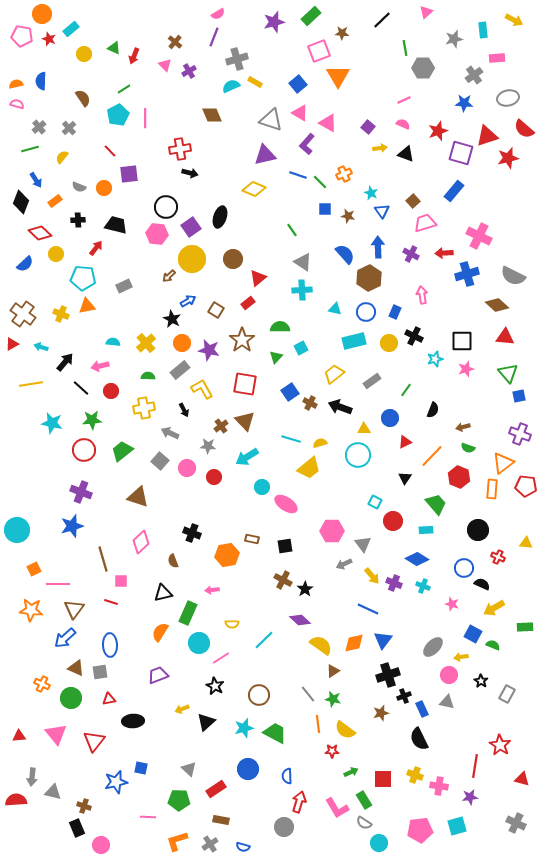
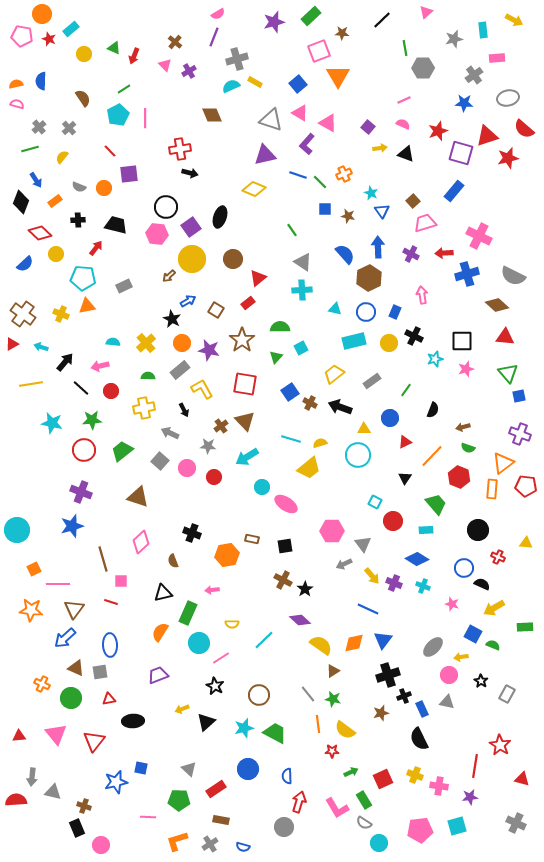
red square at (383, 779): rotated 24 degrees counterclockwise
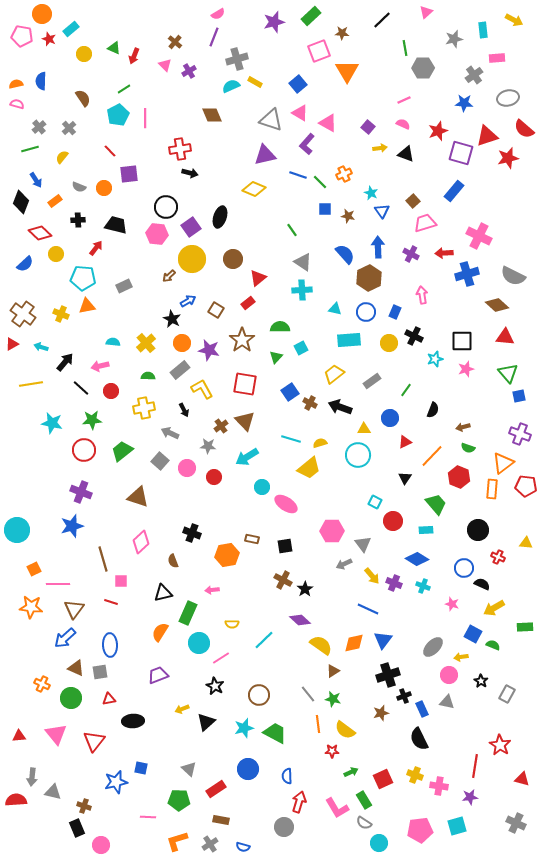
orange triangle at (338, 76): moved 9 px right, 5 px up
cyan rectangle at (354, 341): moved 5 px left, 1 px up; rotated 10 degrees clockwise
orange star at (31, 610): moved 3 px up
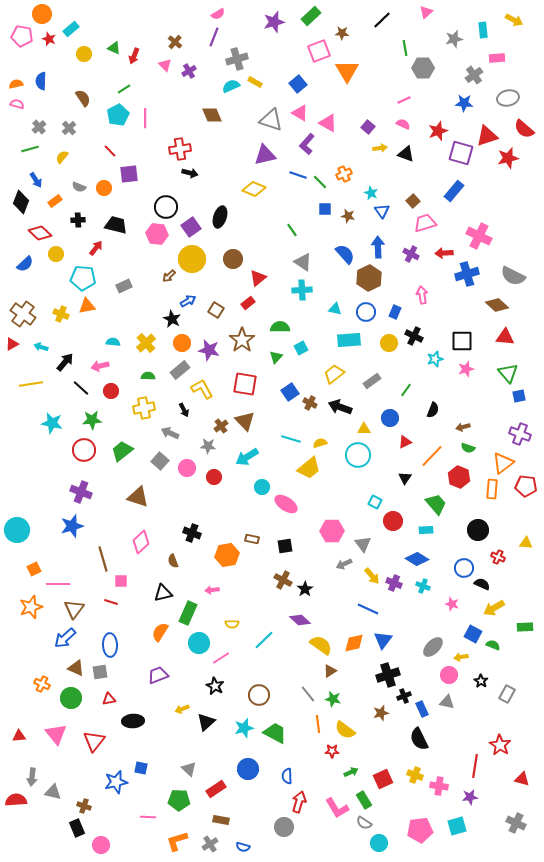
orange star at (31, 607): rotated 25 degrees counterclockwise
brown triangle at (333, 671): moved 3 px left
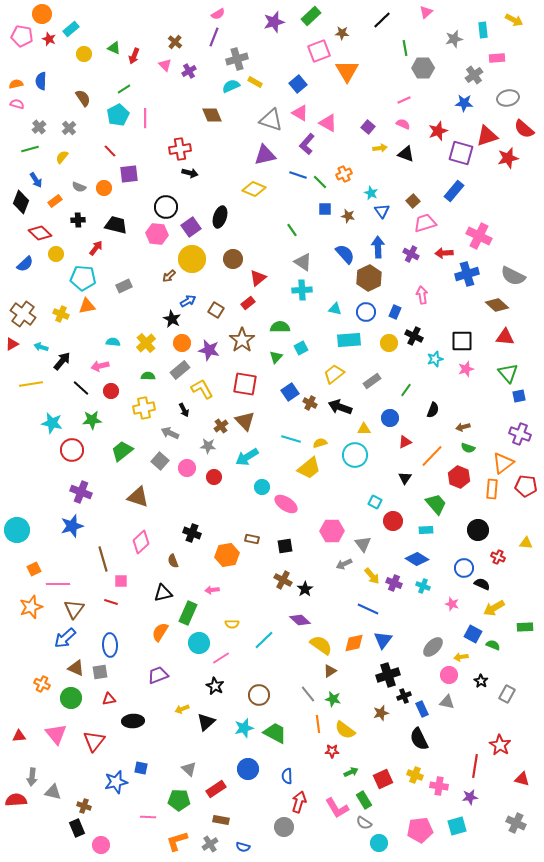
black arrow at (65, 362): moved 3 px left, 1 px up
red circle at (84, 450): moved 12 px left
cyan circle at (358, 455): moved 3 px left
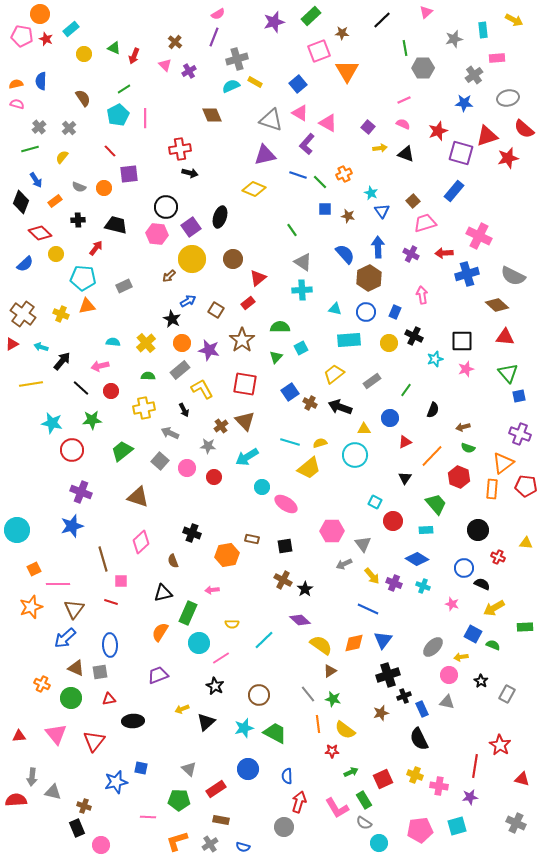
orange circle at (42, 14): moved 2 px left
red star at (49, 39): moved 3 px left
cyan line at (291, 439): moved 1 px left, 3 px down
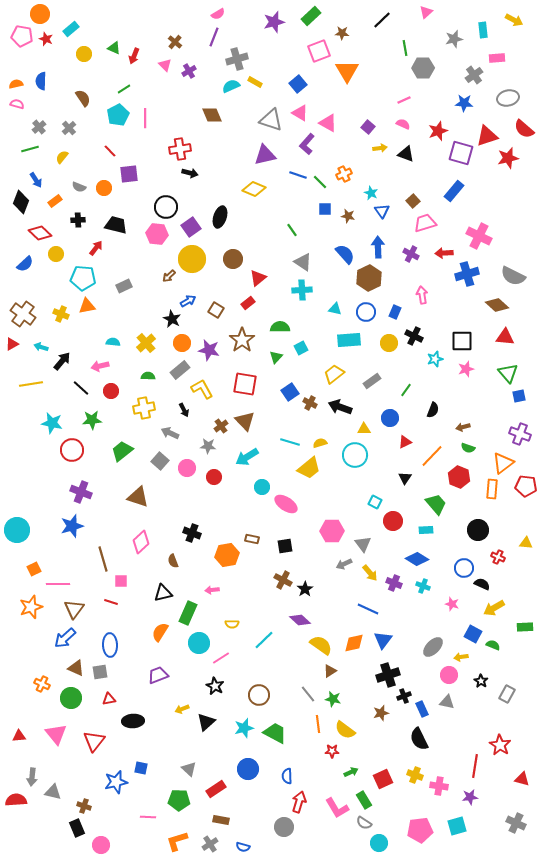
yellow arrow at (372, 576): moved 2 px left, 3 px up
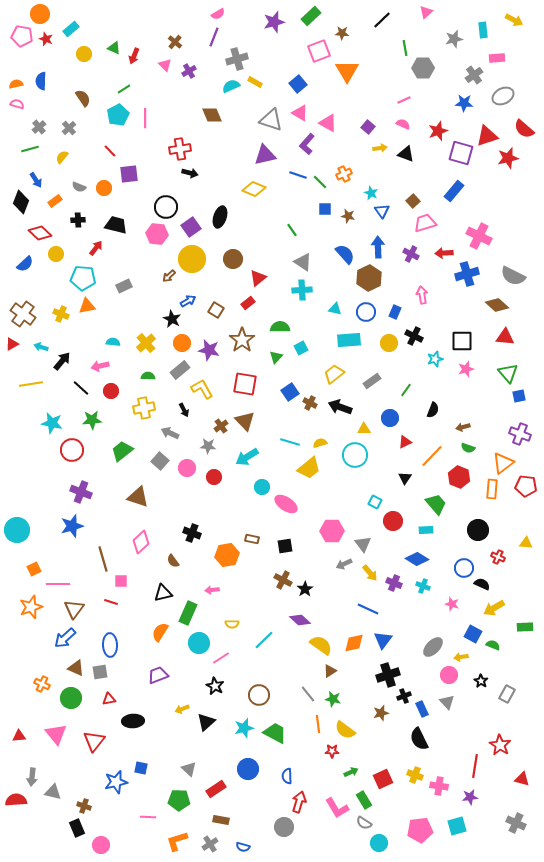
gray ellipse at (508, 98): moved 5 px left, 2 px up; rotated 15 degrees counterclockwise
brown semicircle at (173, 561): rotated 16 degrees counterclockwise
gray triangle at (447, 702): rotated 35 degrees clockwise
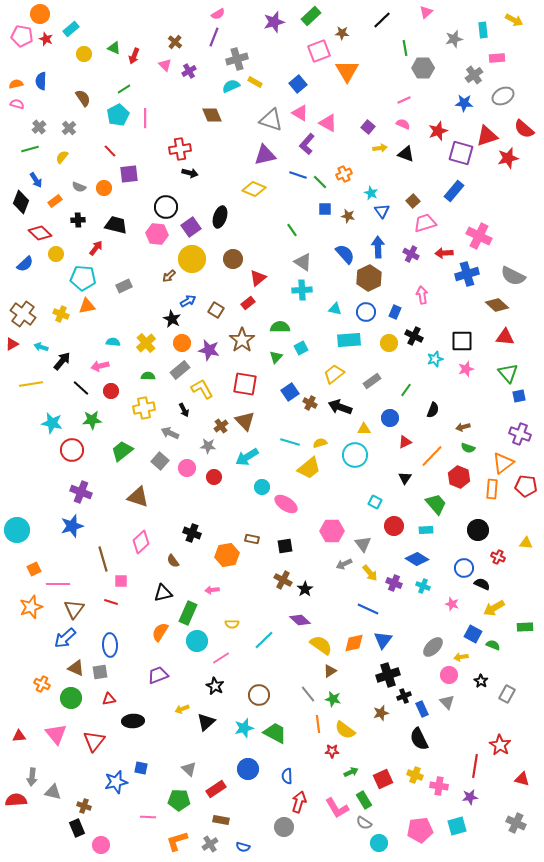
red circle at (393, 521): moved 1 px right, 5 px down
cyan circle at (199, 643): moved 2 px left, 2 px up
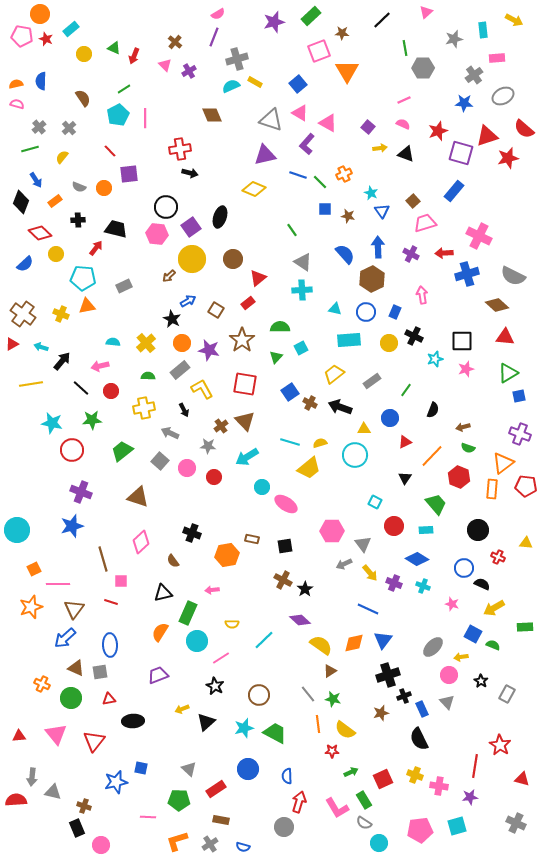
black trapezoid at (116, 225): moved 4 px down
brown hexagon at (369, 278): moved 3 px right, 1 px down
green triangle at (508, 373): rotated 40 degrees clockwise
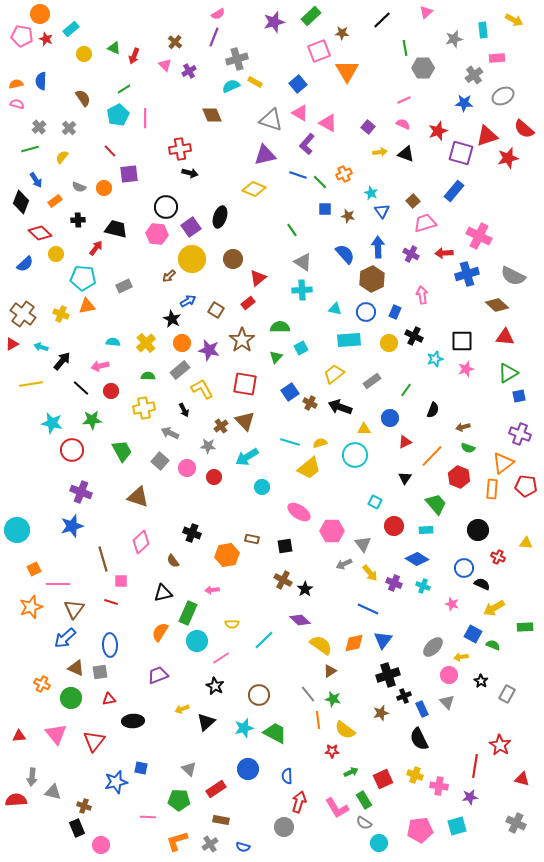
yellow arrow at (380, 148): moved 4 px down
green trapezoid at (122, 451): rotated 100 degrees clockwise
pink ellipse at (286, 504): moved 13 px right, 8 px down
orange line at (318, 724): moved 4 px up
